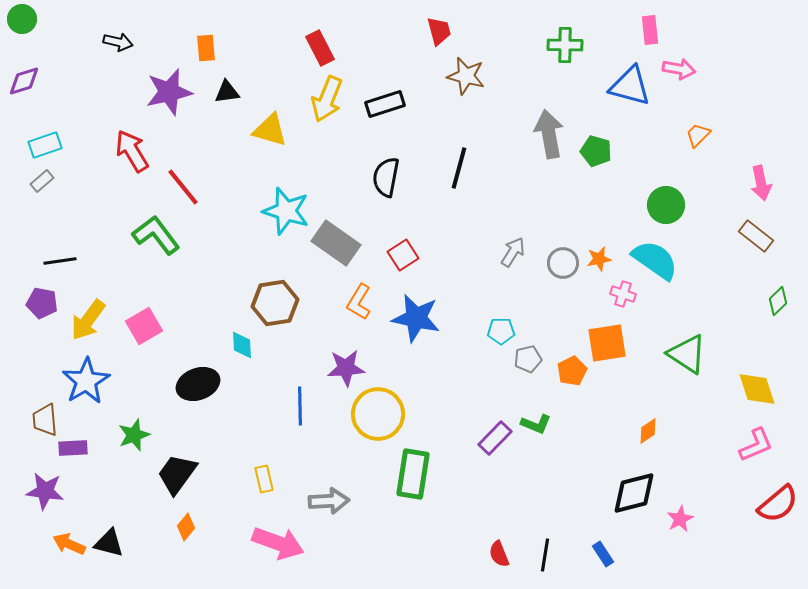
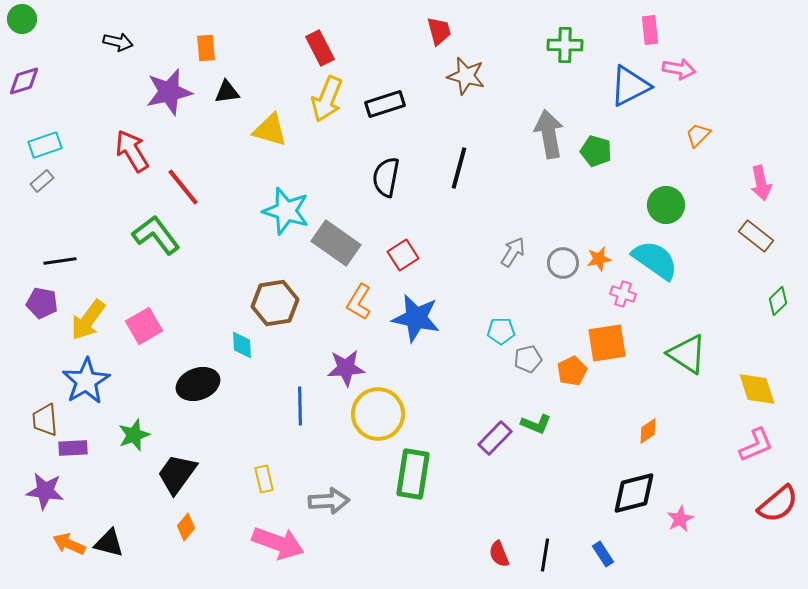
blue triangle at (630, 86): rotated 42 degrees counterclockwise
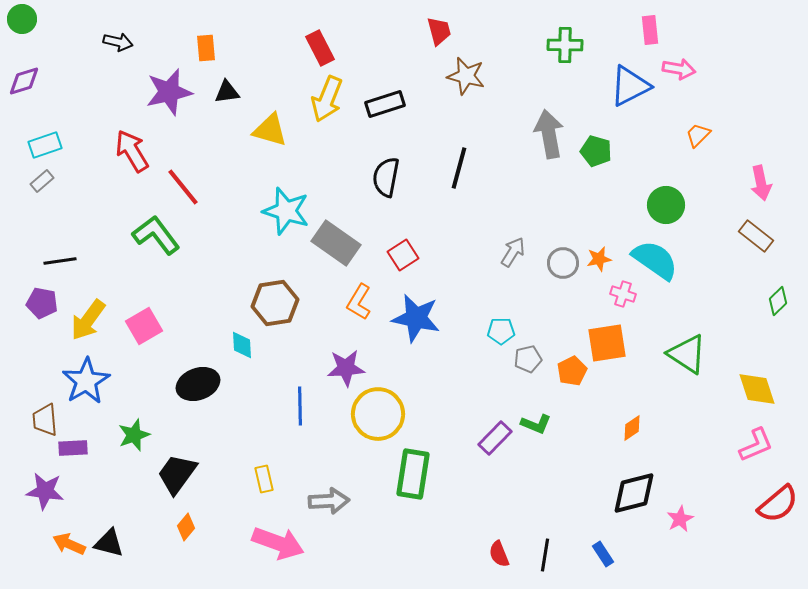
orange diamond at (648, 431): moved 16 px left, 3 px up
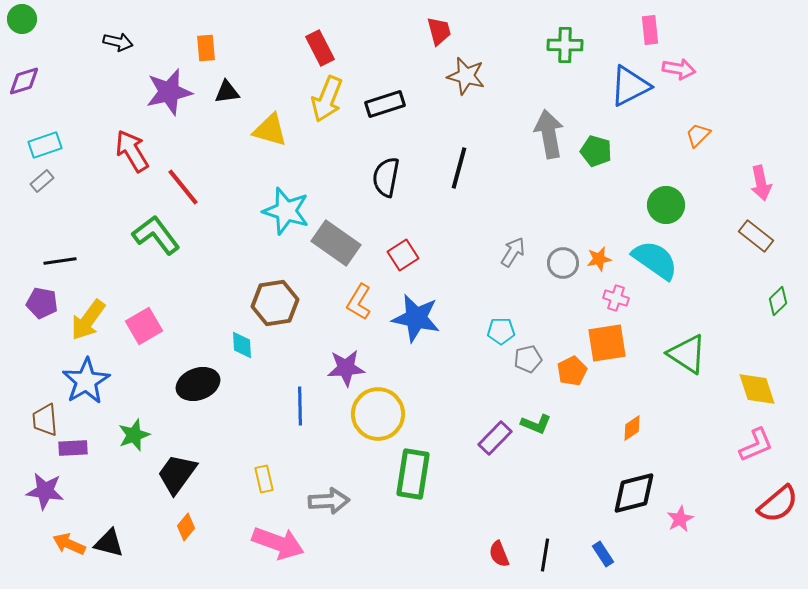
pink cross at (623, 294): moved 7 px left, 4 px down
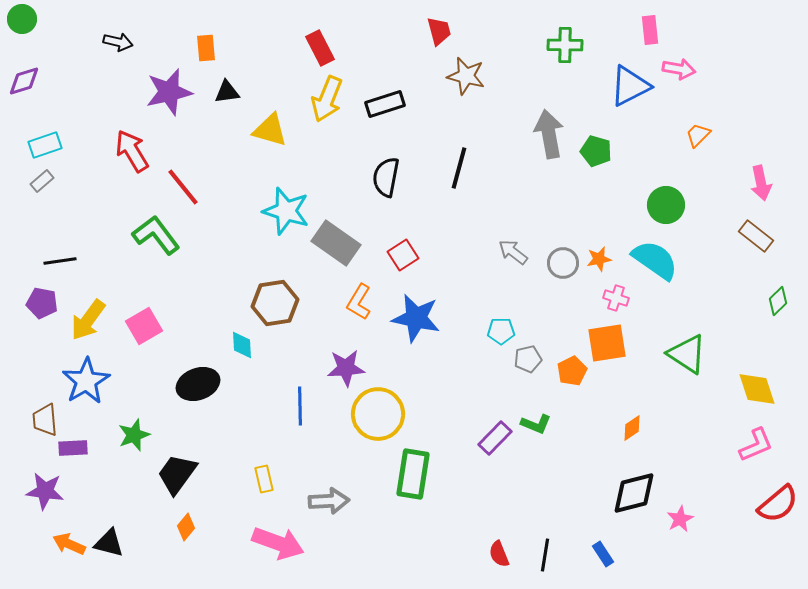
gray arrow at (513, 252): rotated 84 degrees counterclockwise
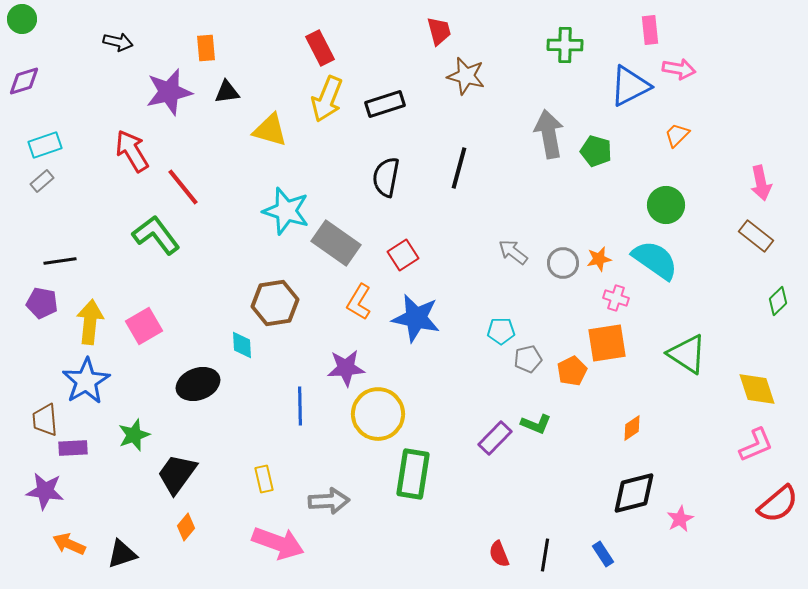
orange trapezoid at (698, 135): moved 21 px left
yellow arrow at (88, 320): moved 2 px right, 2 px down; rotated 150 degrees clockwise
black triangle at (109, 543): moved 13 px right, 11 px down; rotated 32 degrees counterclockwise
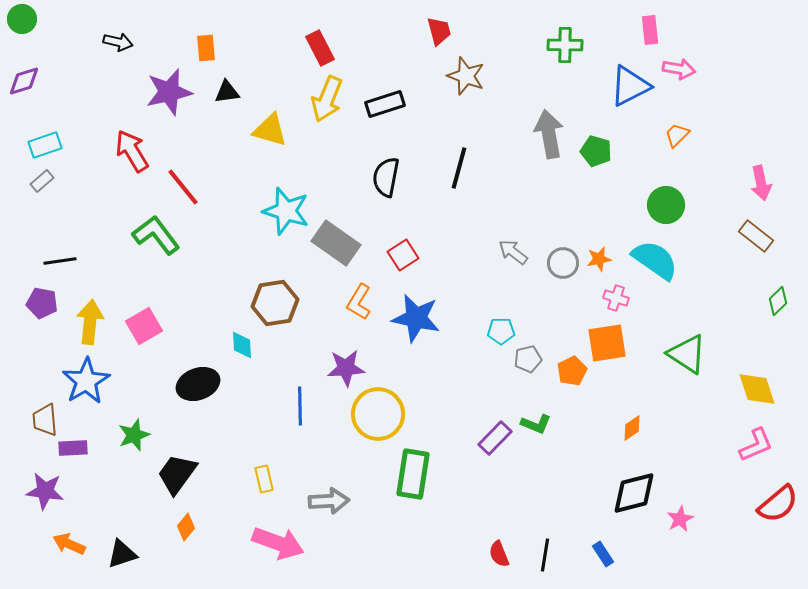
brown star at (466, 76): rotated 6 degrees clockwise
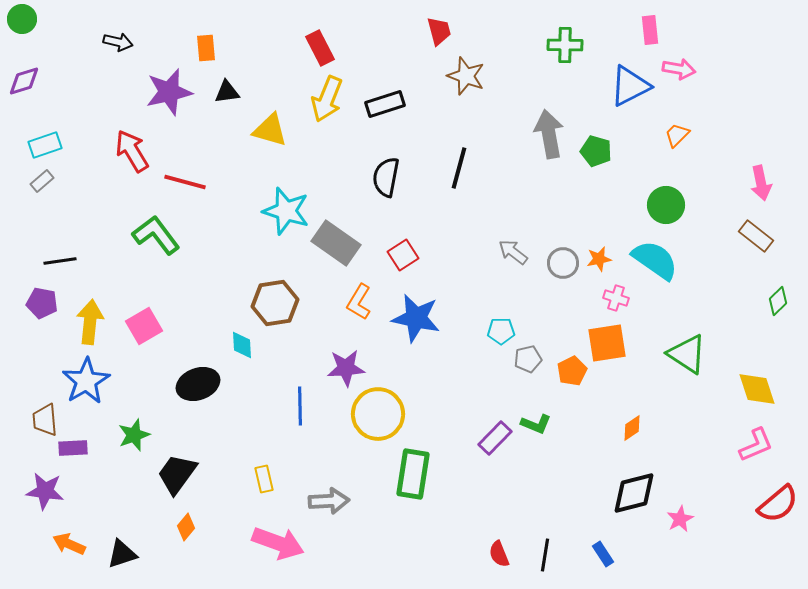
red line at (183, 187): moved 2 px right, 5 px up; rotated 36 degrees counterclockwise
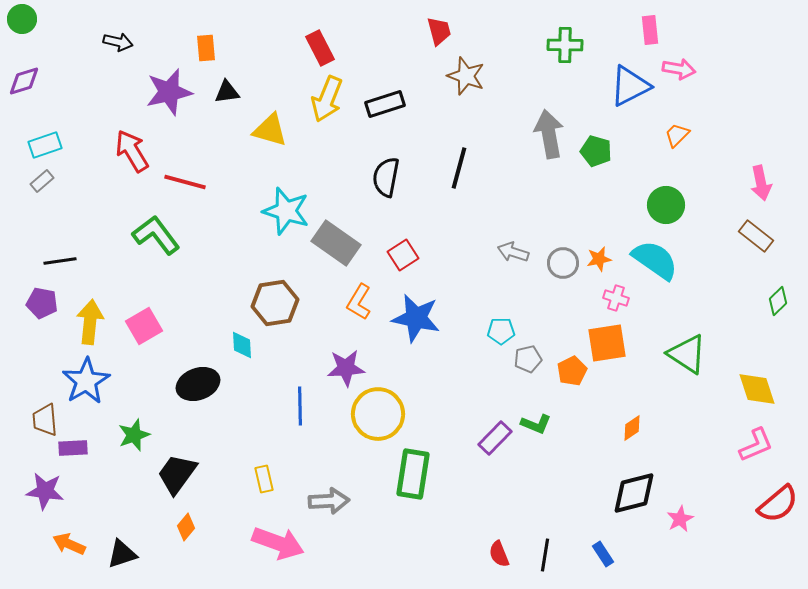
gray arrow at (513, 252): rotated 20 degrees counterclockwise
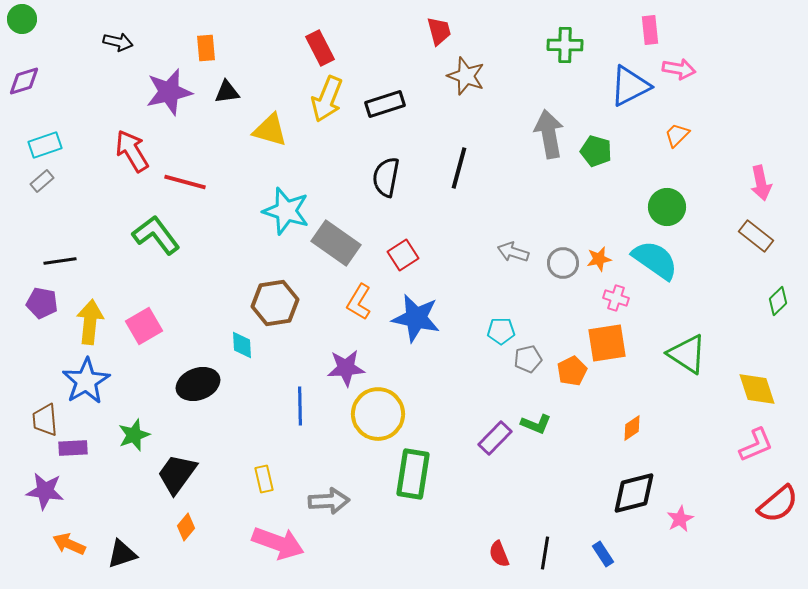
green circle at (666, 205): moved 1 px right, 2 px down
black line at (545, 555): moved 2 px up
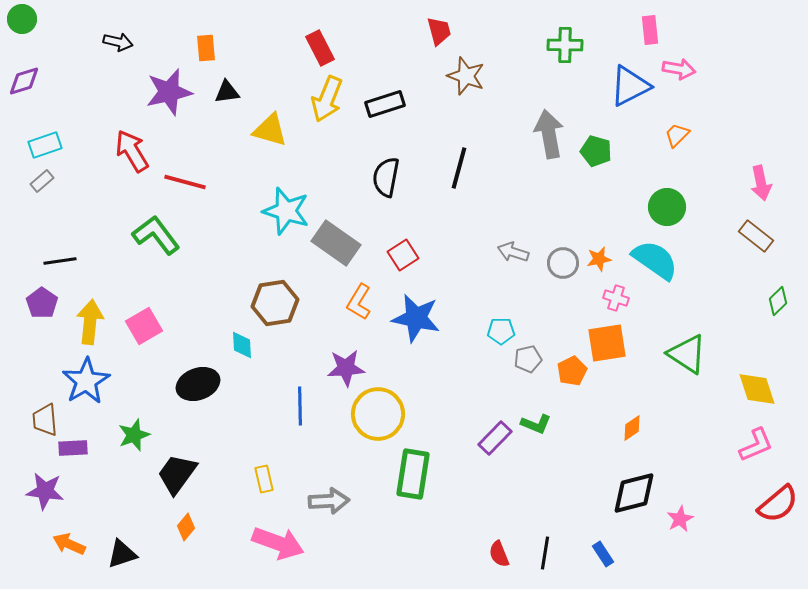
purple pentagon at (42, 303): rotated 24 degrees clockwise
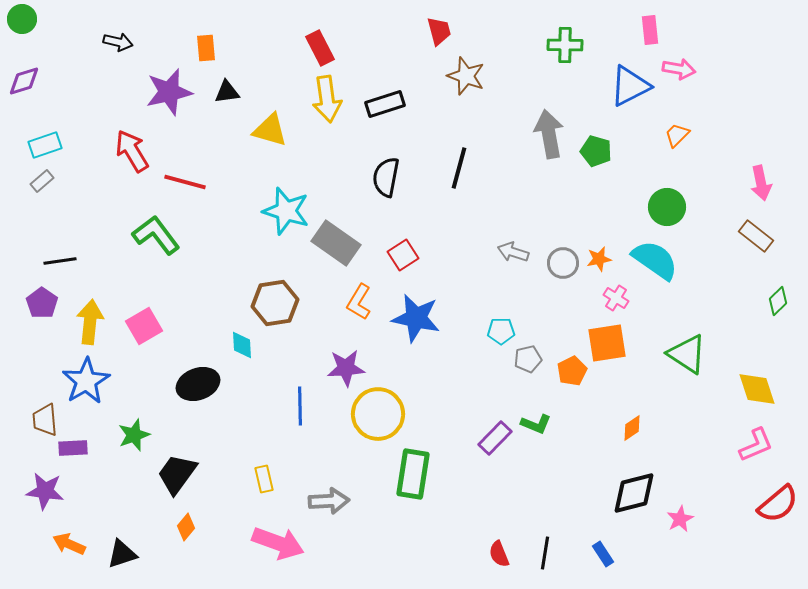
yellow arrow at (327, 99): rotated 30 degrees counterclockwise
pink cross at (616, 298): rotated 15 degrees clockwise
